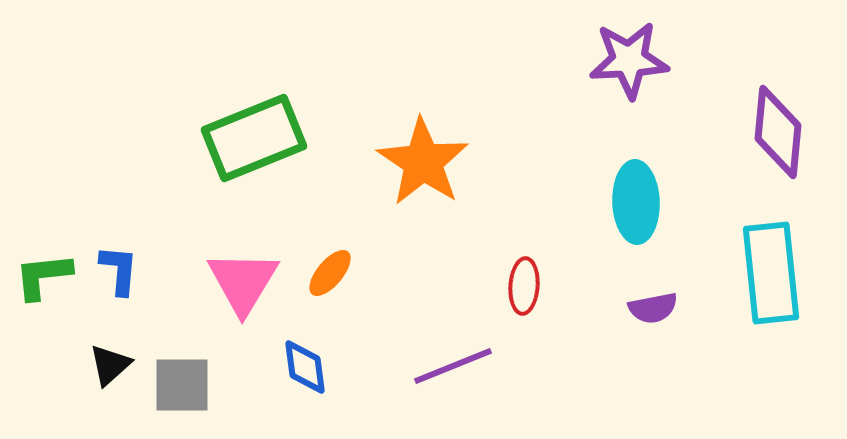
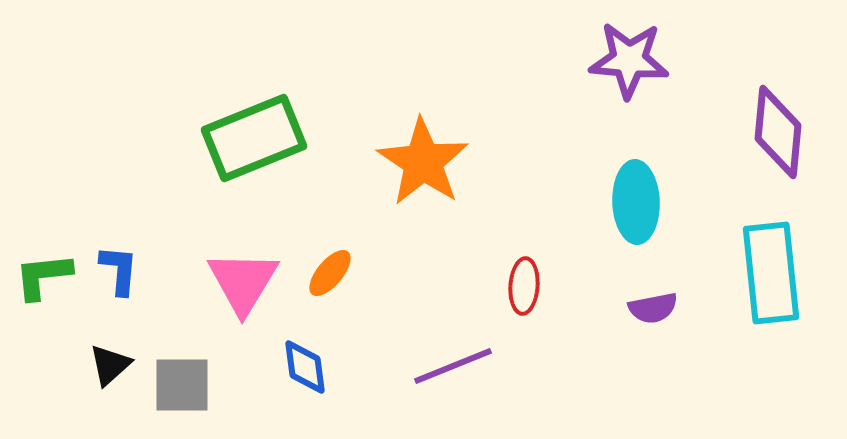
purple star: rotated 8 degrees clockwise
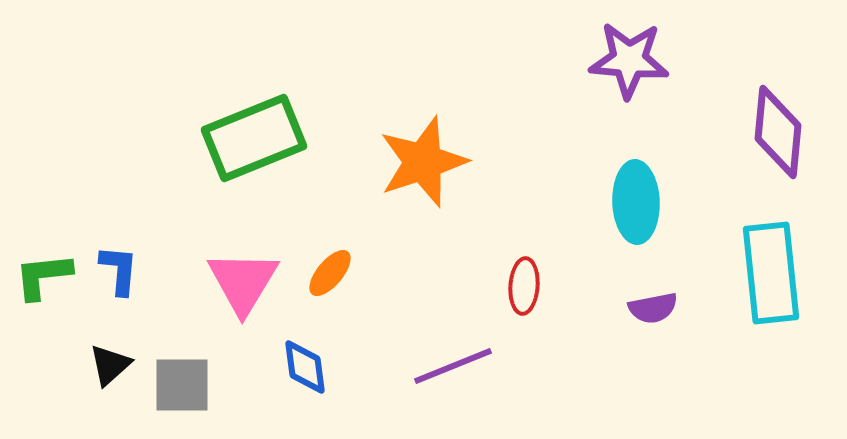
orange star: rotated 20 degrees clockwise
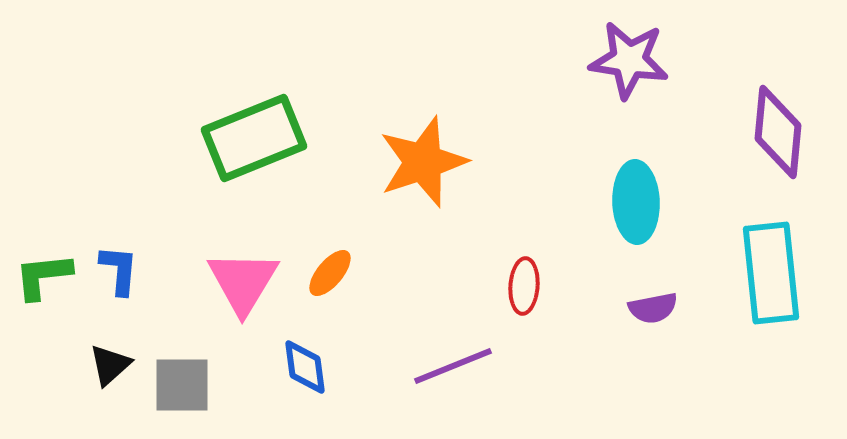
purple star: rotated 4 degrees clockwise
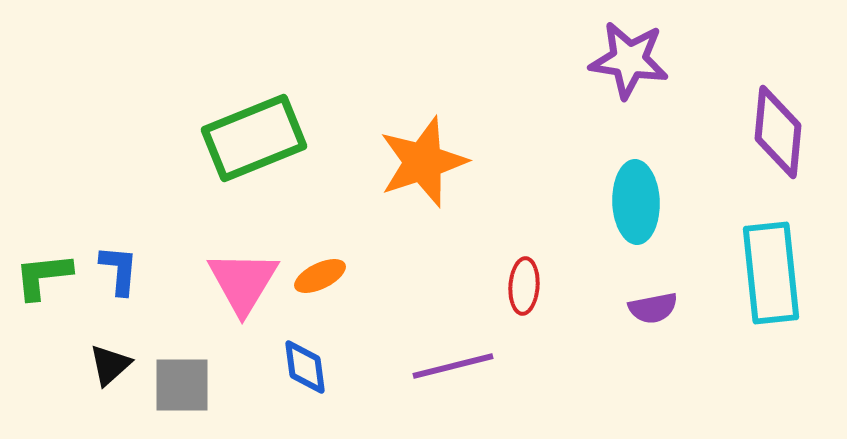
orange ellipse: moved 10 px left, 3 px down; rotated 24 degrees clockwise
purple line: rotated 8 degrees clockwise
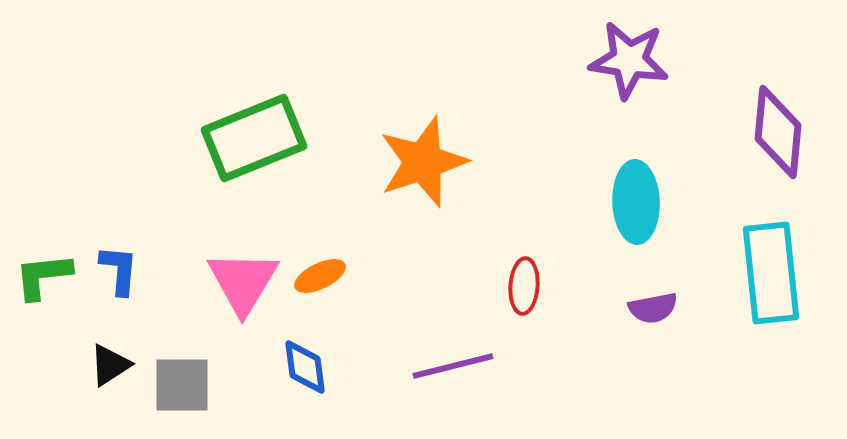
black triangle: rotated 9 degrees clockwise
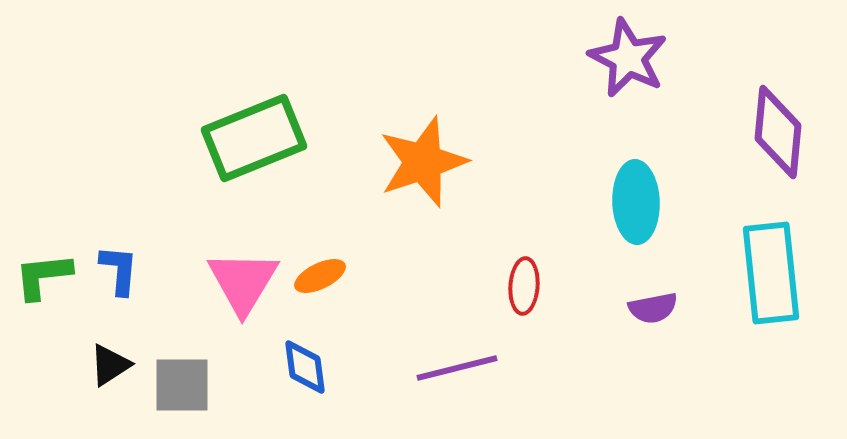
purple star: moved 1 px left, 2 px up; rotated 18 degrees clockwise
purple line: moved 4 px right, 2 px down
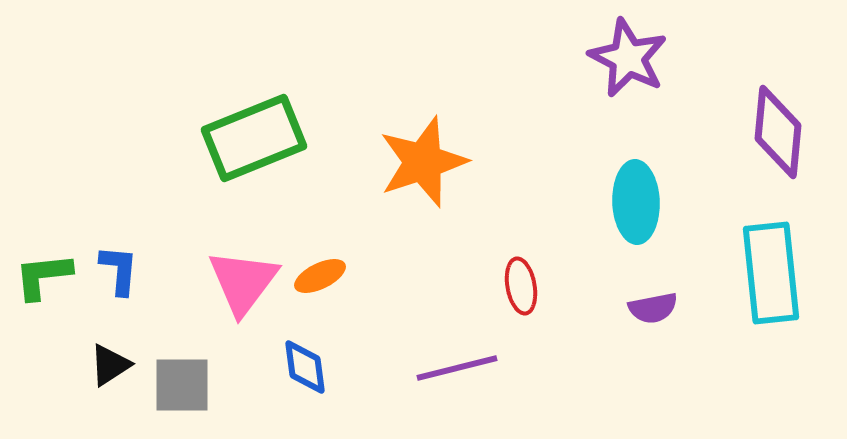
pink triangle: rotated 6 degrees clockwise
red ellipse: moved 3 px left; rotated 14 degrees counterclockwise
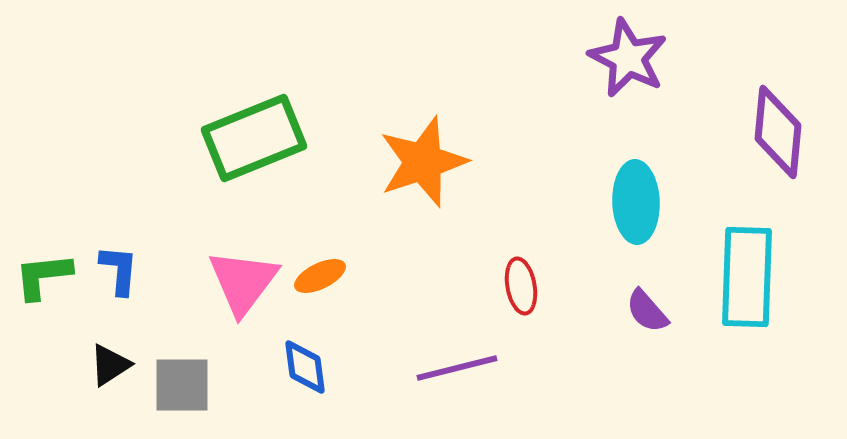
cyan rectangle: moved 24 px left, 4 px down; rotated 8 degrees clockwise
purple semicircle: moved 6 px left, 3 px down; rotated 60 degrees clockwise
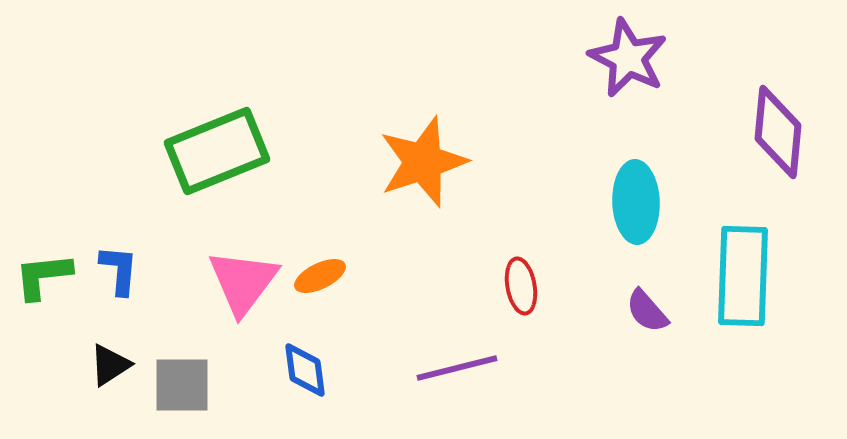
green rectangle: moved 37 px left, 13 px down
cyan rectangle: moved 4 px left, 1 px up
blue diamond: moved 3 px down
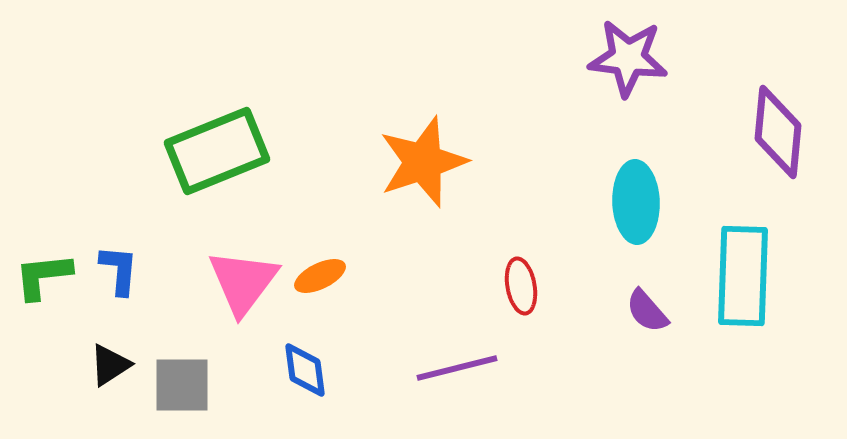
purple star: rotated 20 degrees counterclockwise
